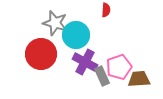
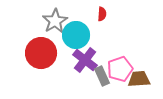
red semicircle: moved 4 px left, 4 px down
gray star: moved 2 px up; rotated 25 degrees clockwise
red circle: moved 1 px up
purple cross: moved 2 px up; rotated 10 degrees clockwise
pink pentagon: moved 1 px right, 2 px down
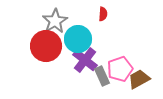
red semicircle: moved 1 px right
cyan circle: moved 2 px right, 4 px down
red circle: moved 5 px right, 7 px up
brown trapezoid: rotated 25 degrees counterclockwise
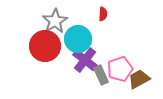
red circle: moved 1 px left
gray rectangle: moved 1 px left, 1 px up
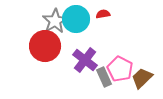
red semicircle: rotated 104 degrees counterclockwise
cyan circle: moved 2 px left, 20 px up
pink pentagon: rotated 25 degrees counterclockwise
gray rectangle: moved 3 px right, 2 px down
brown trapezoid: moved 3 px right, 1 px up; rotated 15 degrees counterclockwise
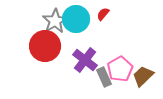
red semicircle: rotated 40 degrees counterclockwise
pink pentagon: rotated 15 degrees clockwise
brown trapezoid: moved 1 px right, 2 px up
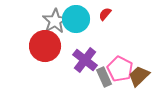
red semicircle: moved 2 px right
pink pentagon: rotated 15 degrees counterclockwise
brown trapezoid: moved 4 px left
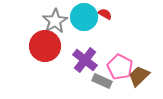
red semicircle: rotated 80 degrees clockwise
cyan circle: moved 8 px right, 2 px up
pink pentagon: moved 2 px up
gray rectangle: moved 2 px left, 4 px down; rotated 42 degrees counterclockwise
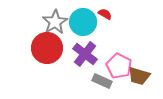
cyan circle: moved 1 px left, 5 px down
gray star: moved 1 px down
red circle: moved 2 px right, 2 px down
purple cross: moved 6 px up
pink pentagon: moved 1 px left, 1 px up
brown trapezoid: rotated 120 degrees counterclockwise
